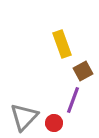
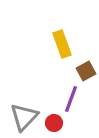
brown square: moved 3 px right
purple line: moved 2 px left, 1 px up
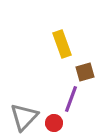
brown square: moved 1 px left, 1 px down; rotated 12 degrees clockwise
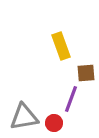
yellow rectangle: moved 1 px left, 2 px down
brown square: moved 1 px right, 1 px down; rotated 12 degrees clockwise
gray triangle: rotated 36 degrees clockwise
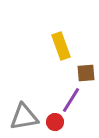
purple line: moved 1 px down; rotated 12 degrees clockwise
red circle: moved 1 px right, 1 px up
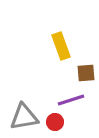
purple line: rotated 40 degrees clockwise
